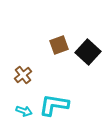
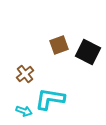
black square: rotated 15 degrees counterclockwise
brown cross: moved 2 px right, 1 px up
cyan L-shape: moved 4 px left, 6 px up
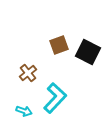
brown cross: moved 3 px right, 1 px up
cyan L-shape: moved 5 px right, 1 px up; rotated 124 degrees clockwise
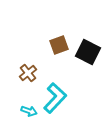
cyan arrow: moved 5 px right
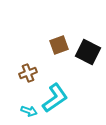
brown cross: rotated 18 degrees clockwise
cyan L-shape: rotated 12 degrees clockwise
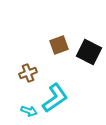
black square: moved 1 px right
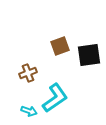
brown square: moved 1 px right, 1 px down
black square: moved 3 px down; rotated 35 degrees counterclockwise
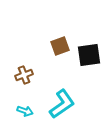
brown cross: moved 4 px left, 2 px down
cyan L-shape: moved 7 px right, 6 px down
cyan arrow: moved 4 px left
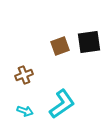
black square: moved 13 px up
